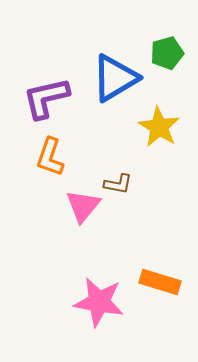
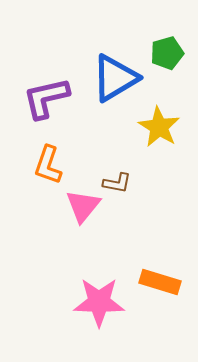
orange L-shape: moved 2 px left, 8 px down
brown L-shape: moved 1 px left, 1 px up
pink star: rotated 9 degrees counterclockwise
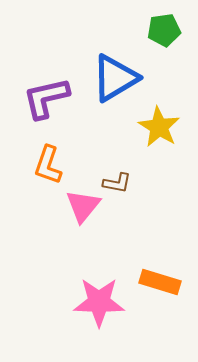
green pentagon: moved 3 px left, 23 px up; rotated 8 degrees clockwise
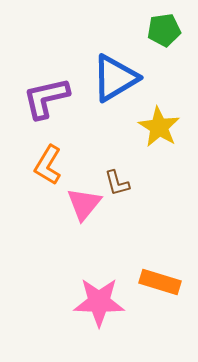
orange L-shape: rotated 12 degrees clockwise
brown L-shape: rotated 64 degrees clockwise
pink triangle: moved 1 px right, 2 px up
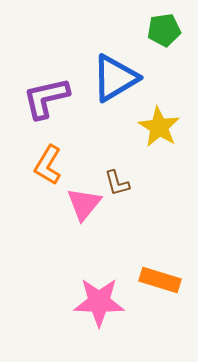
orange rectangle: moved 2 px up
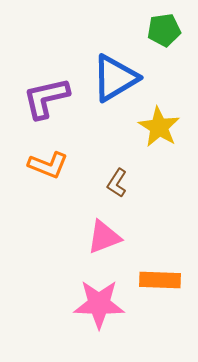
orange L-shape: rotated 99 degrees counterclockwise
brown L-shape: rotated 48 degrees clockwise
pink triangle: moved 20 px right, 33 px down; rotated 30 degrees clockwise
orange rectangle: rotated 15 degrees counterclockwise
pink star: moved 2 px down
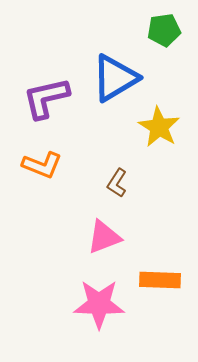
orange L-shape: moved 6 px left
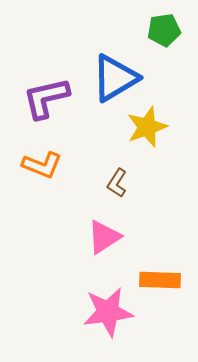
yellow star: moved 12 px left; rotated 21 degrees clockwise
pink triangle: rotated 12 degrees counterclockwise
pink star: moved 9 px right, 8 px down; rotated 9 degrees counterclockwise
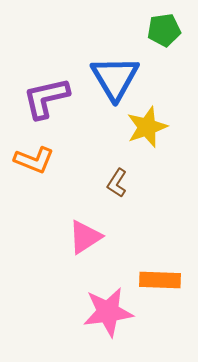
blue triangle: rotated 30 degrees counterclockwise
orange L-shape: moved 8 px left, 5 px up
pink triangle: moved 19 px left
